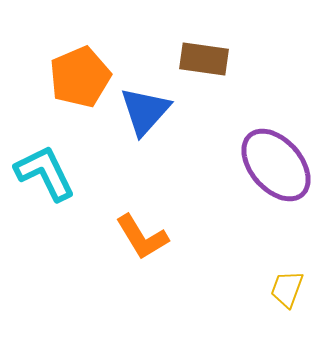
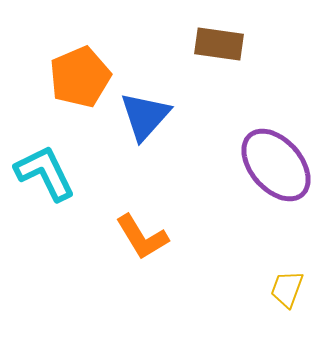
brown rectangle: moved 15 px right, 15 px up
blue triangle: moved 5 px down
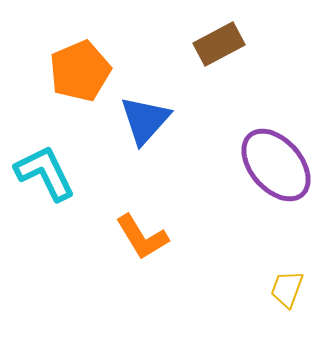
brown rectangle: rotated 36 degrees counterclockwise
orange pentagon: moved 6 px up
blue triangle: moved 4 px down
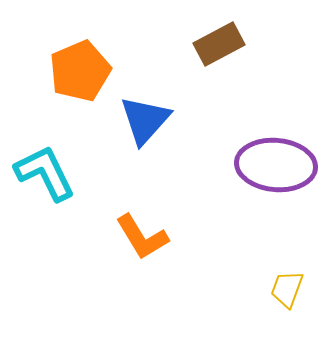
purple ellipse: rotated 44 degrees counterclockwise
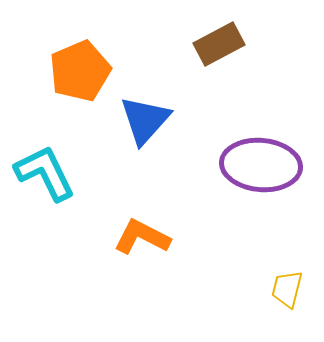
purple ellipse: moved 15 px left
orange L-shape: rotated 148 degrees clockwise
yellow trapezoid: rotated 6 degrees counterclockwise
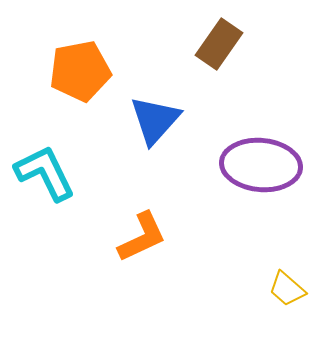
brown rectangle: rotated 27 degrees counterclockwise
orange pentagon: rotated 12 degrees clockwise
blue triangle: moved 10 px right
orange L-shape: rotated 128 degrees clockwise
yellow trapezoid: rotated 63 degrees counterclockwise
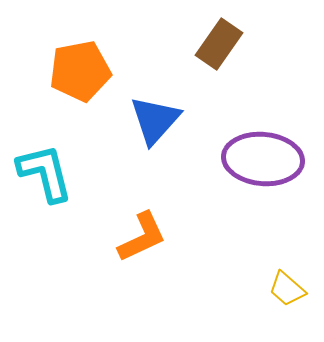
purple ellipse: moved 2 px right, 6 px up
cyan L-shape: rotated 12 degrees clockwise
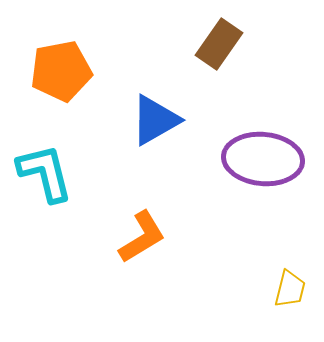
orange pentagon: moved 19 px left
blue triangle: rotated 18 degrees clockwise
orange L-shape: rotated 6 degrees counterclockwise
yellow trapezoid: moved 3 px right; rotated 117 degrees counterclockwise
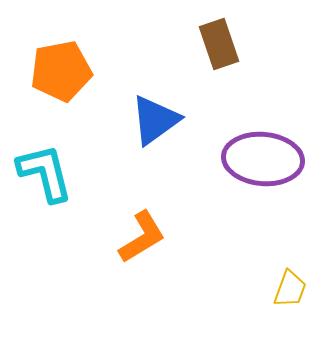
brown rectangle: rotated 54 degrees counterclockwise
blue triangle: rotated 6 degrees counterclockwise
yellow trapezoid: rotated 6 degrees clockwise
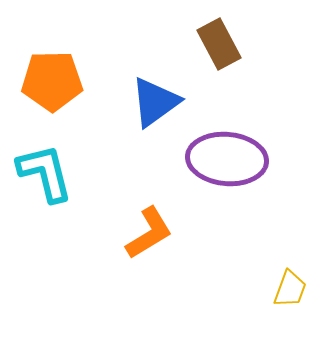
brown rectangle: rotated 9 degrees counterclockwise
orange pentagon: moved 9 px left, 10 px down; rotated 10 degrees clockwise
blue triangle: moved 18 px up
purple ellipse: moved 36 px left
orange L-shape: moved 7 px right, 4 px up
